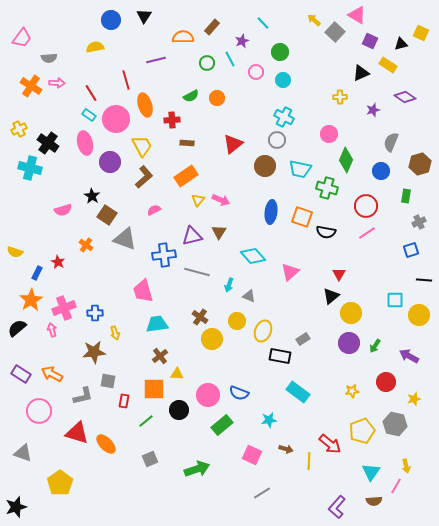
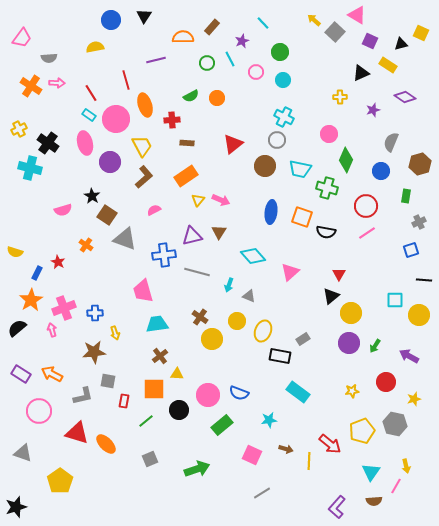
yellow pentagon at (60, 483): moved 2 px up
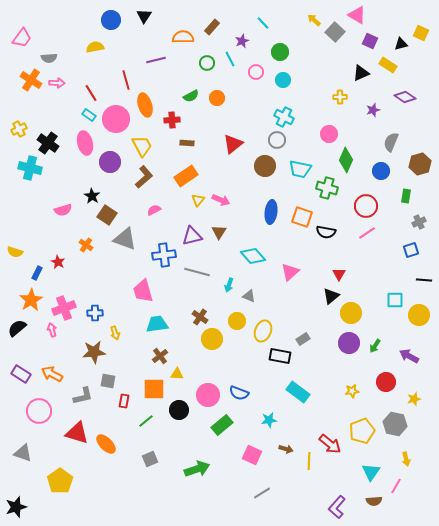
orange cross at (31, 86): moved 6 px up
yellow arrow at (406, 466): moved 7 px up
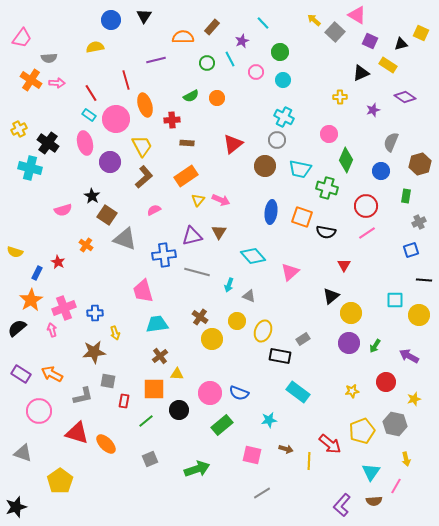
red triangle at (339, 274): moved 5 px right, 9 px up
pink circle at (208, 395): moved 2 px right, 2 px up
pink square at (252, 455): rotated 12 degrees counterclockwise
purple L-shape at (337, 507): moved 5 px right, 2 px up
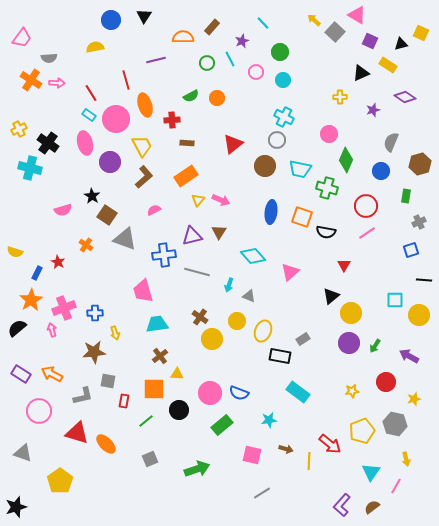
brown semicircle at (374, 501): moved 2 px left, 6 px down; rotated 147 degrees clockwise
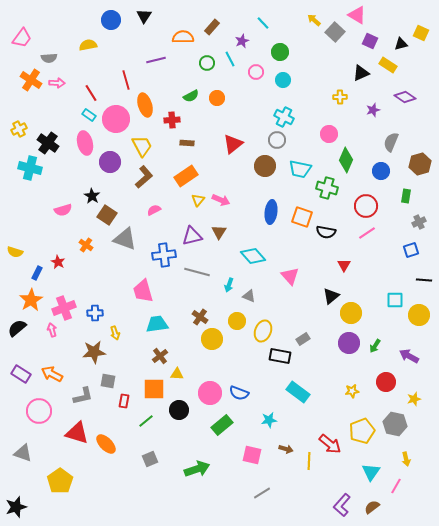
yellow semicircle at (95, 47): moved 7 px left, 2 px up
pink triangle at (290, 272): moved 4 px down; rotated 30 degrees counterclockwise
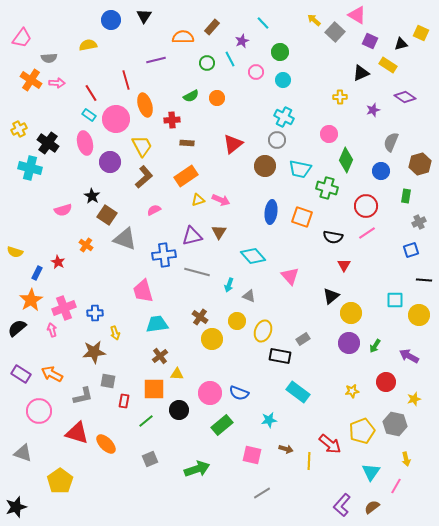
yellow triangle at (198, 200): rotated 32 degrees clockwise
black semicircle at (326, 232): moved 7 px right, 5 px down
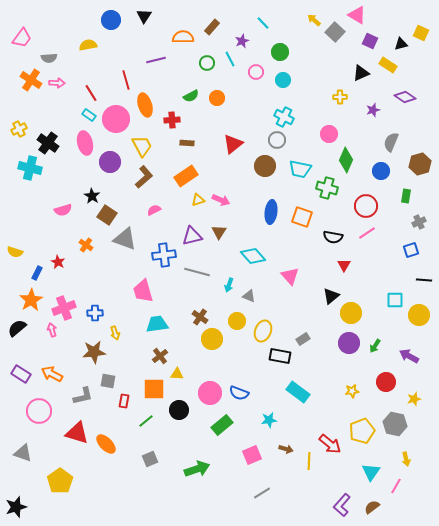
pink square at (252, 455): rotated 36 degrees counterclockwise
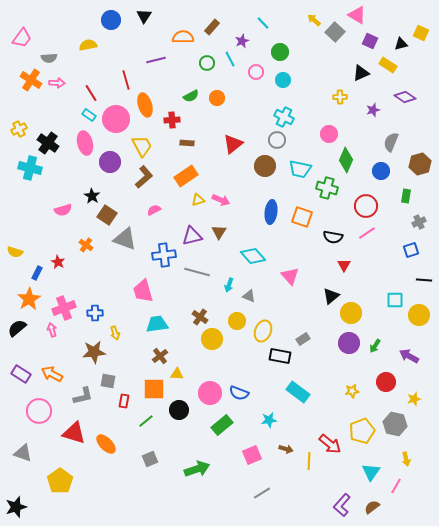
orange star at (31, 300): moved 2 px left, 1 px up
red triangle at (77, 433): moved 3 px left
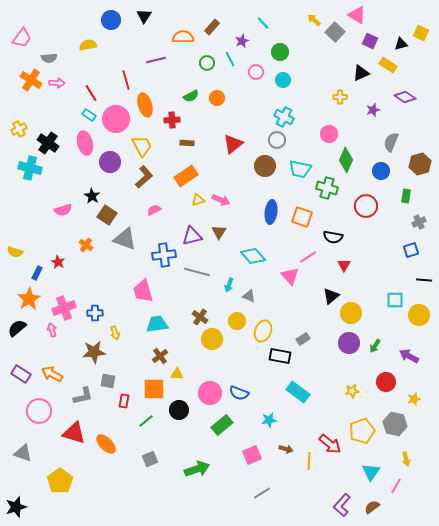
pink line at (367, 233): moved 59 px left, 24 px down
